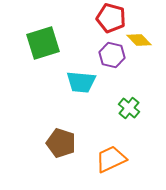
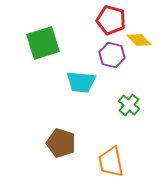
red pentagon: moved 2 px down
green cross: moved 3 px up
orange trapezoid: moved 3 px down; rotated 76 degrees counterclockwise
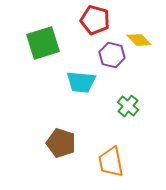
red pentagon: moved 16 px left
green cross: moved 1 px left, 1 px down
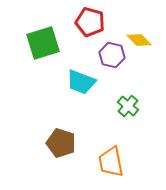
red pentagon: moved 5 px left, 2 px down
cyan trapezoid: rotated 16 degrees clockwise
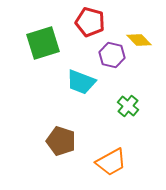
brown pentagon: moved 2 px up
orange trapezoid: rotated 108 degrees counterclockwise
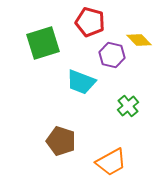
green cross: rotated 10 degrees clockwise
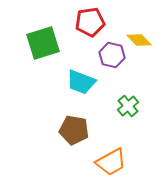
red pentagon: rotated 24 degrees counterclockwise
brown pentagon: moved 13 px right, 11 px up; rotated 8 degrees counterclockwise
